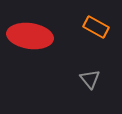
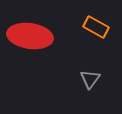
gray triangle: rotated 15 degrees clockwise
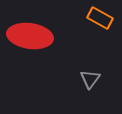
orange rectangle: moved 4 px right, 9 px up
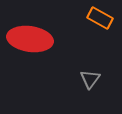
red ellipse: moved 3 px down
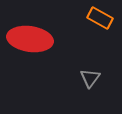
gray triangle: moved 1 px up
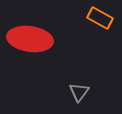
gray triangle: moved 11 px left, 14 px down
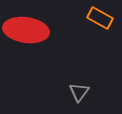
red ellipse: moved 4 px left, 9 px up
